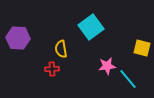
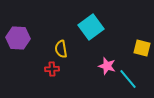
pink star: rotated 24 degrees clockwise
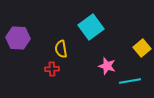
yellow square: rotated 36 degrees clockwise
cyan line: moved 2 px right, 2 px down; rotated 60 degrees counterclockwise
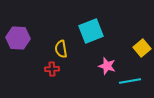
cyan square: moved 4 px down; rotated 15 degrees clockwise
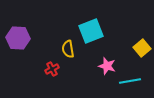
yellow semicircle: moved 7 px right
red cross: rotated 24 degrees counterclockwise
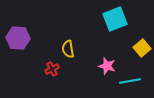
cyan square: moved 24 px right, 12 px up
